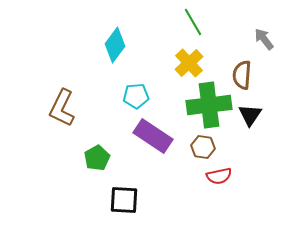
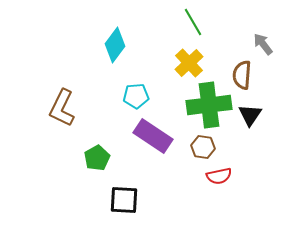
gray arrow: moved 1 px left, 5 px down
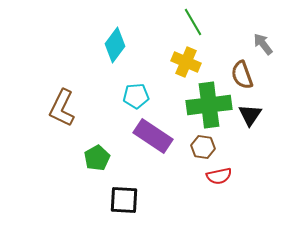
yellow cross: moved 3 px left, 1 px up; rotated 24 degrees counterclockwise
brown semicircle: rotated 24 degrees counterclockwise
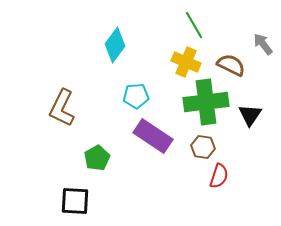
green line: moved 1 px right, 3 px down
brown semicircle: moved 11 px left, 10 px up; rotated 136 degrees clockwise
green cross: moved 3 px left, 3 px up
red semicircle: rotated 60 degrees counterclockwise
black square: moved 49 px left, 1 px down
